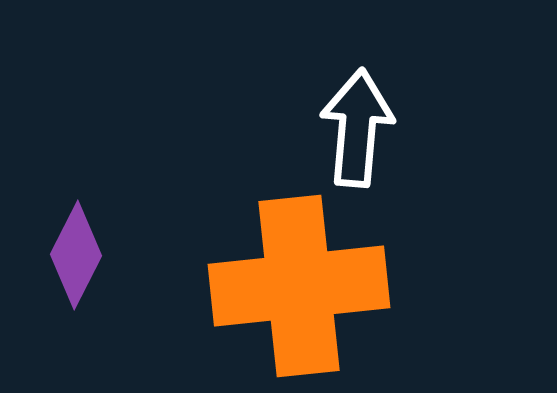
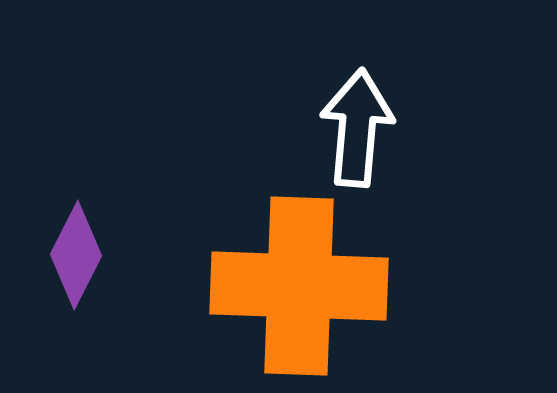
orange cross: rotated 8 degrees clockwise
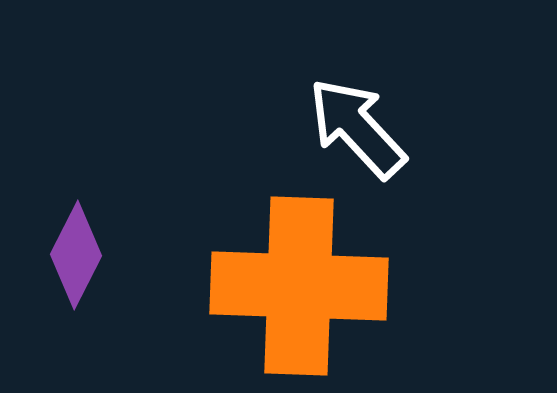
white arrow: rotated 48 degrees counterclockwise
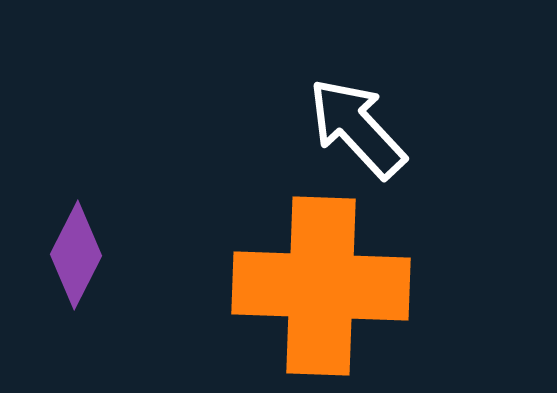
orange cross: moved 22 px right
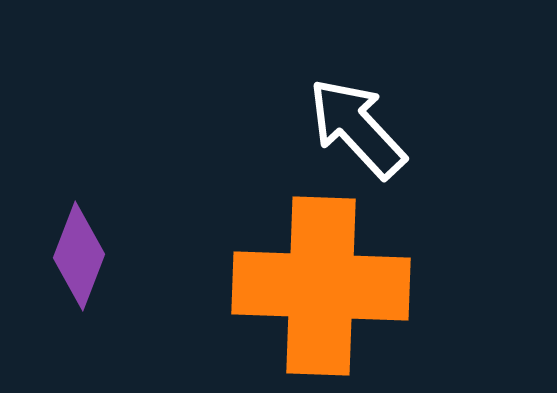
purple diamond: moved 3 px right, 1 px down; rotated 6 degrees counterclockwise
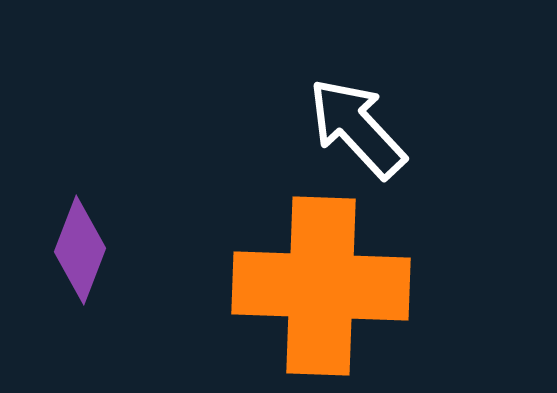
purple diamond: moved 1 px right, 6 px up
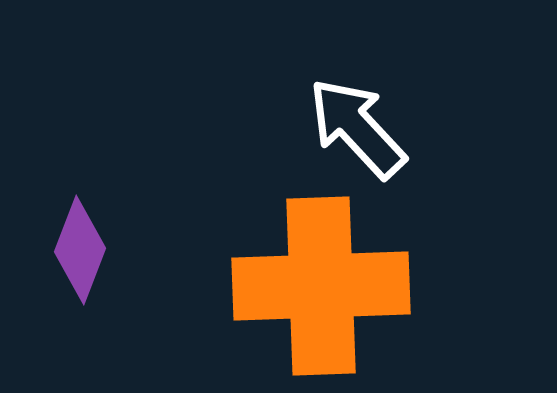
orange cross: rotated 4 degrees counterclockwise
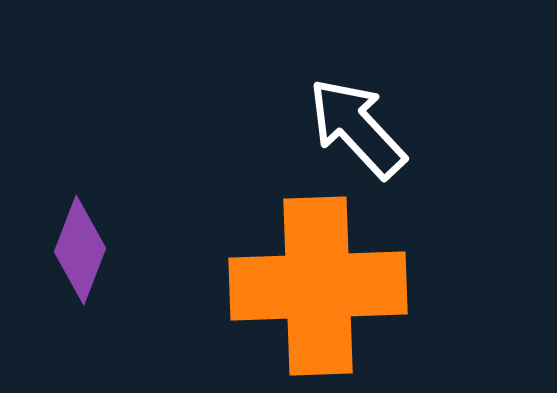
orange cross: moved 3 px left
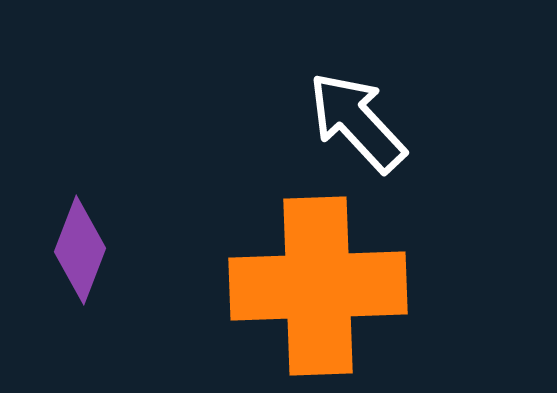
white arrow: moved 6 px up
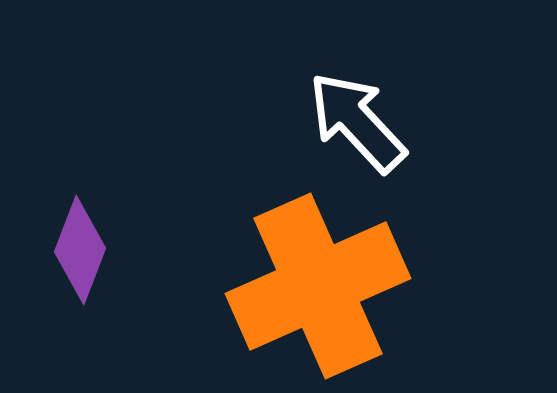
orange cross: rotated 22 degrees counterclockwise
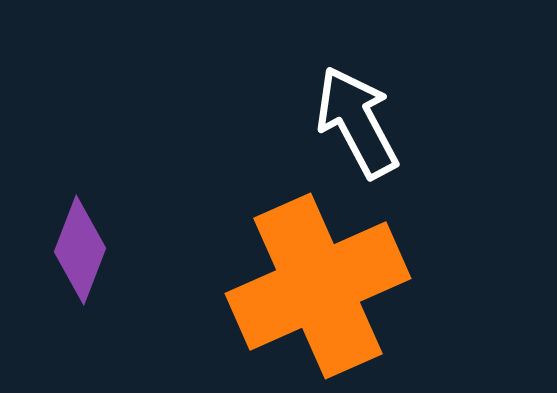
white arrow: rotated 15 degrees clockwise
